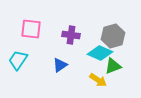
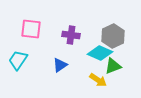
gray hexagon: rotated 10 degrees counterclockwise
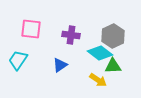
cyan diamond: rotated 15 degrees clockwise
green triangle: rotated 18 degrees clockwise
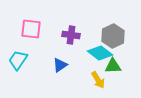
yellow arrow: rotated 24 degrees clockwise
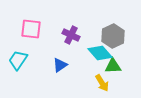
purple cross: rotated 18 degrees clockwise
cyan diamond: rotated 10 degrees clockwise
yellow arrow: moved 4 px right, 3 px down
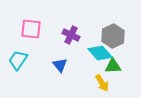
blue triangle: rotated 35 degrees counterclockwise
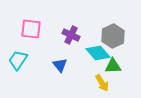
cyan diamond: moved 2 px left
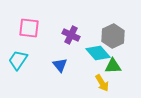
pink square: moved 2 px left, 1 px up
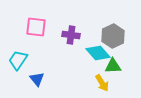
pink square: moved 7 px right, 1 px up
purple cross: rotated 18 degrees counterclockwise
blue triangle: moved 23 px left, 14 px down
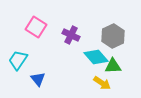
pink square: rotated 25 degrees clockwise
purple cross: rotated 18 degrees clockwise
cyan diamond: moved 2 px left, 4 px down
blue triangle: moved 1 px right
yellow arrow: rotated 24 degrees counterclockwise
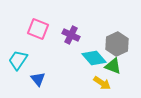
pink square: moved 2 px right, 2 px down; rotated 10 degrees counterclockwise
gray hexagon: moved 4 px right, 8 px down
cyan diamond: moved 2 px left, 1 px down
green triangle: rotated 24 degrees clockwise
